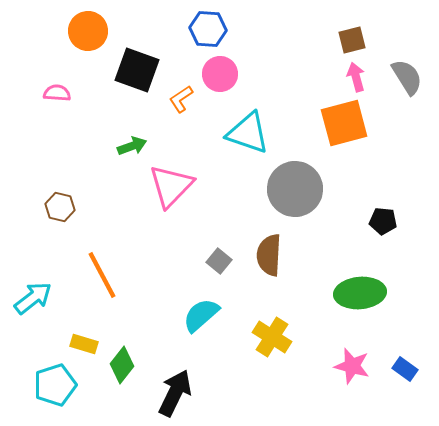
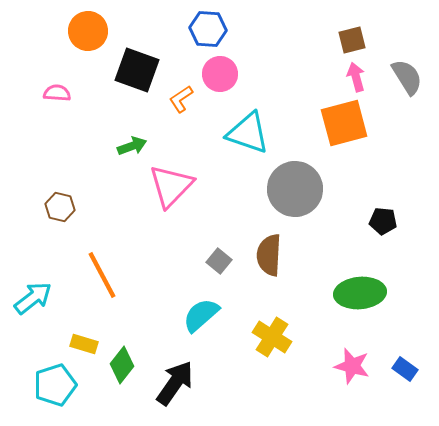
black arrow: moved 10 px up; rotated 9 degrees clockwise
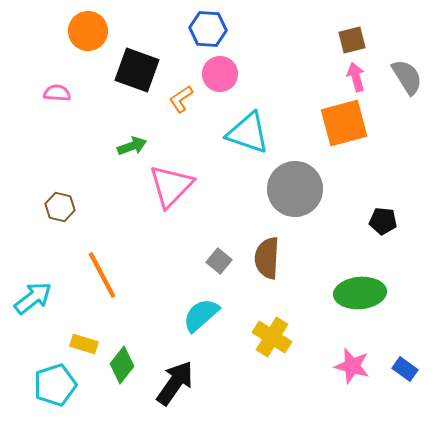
brown semicircle: moved 2 px left, 3 px down
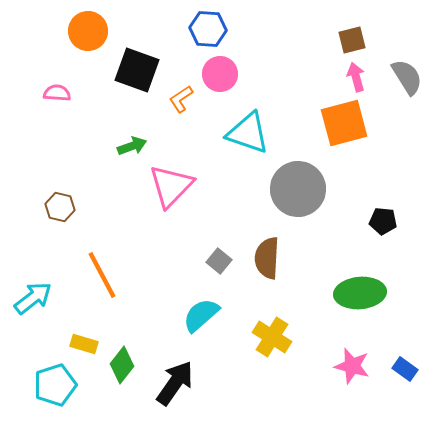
gray circle: moved 3 px right
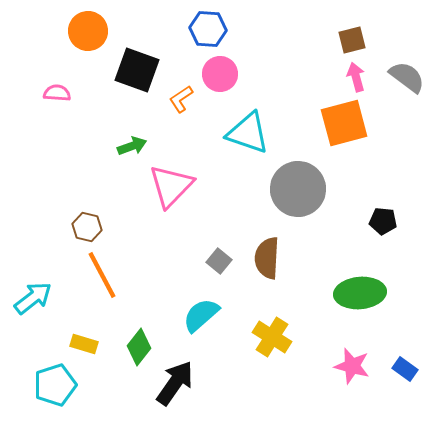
gray semicircle: rotated 21 degrees counterclockwise
brown hexagon: moved 27 px right, 20 px down
green diamond: moved 17 px right, 18 px up
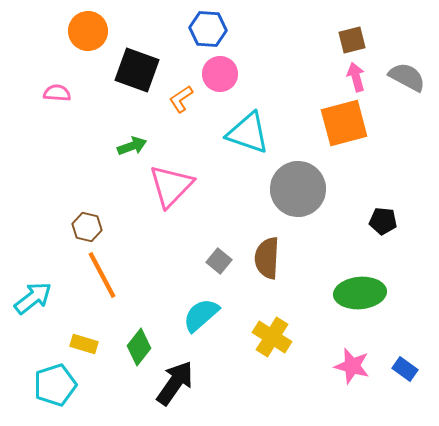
gray semicircle: rotated 9 degrees counterclockwise
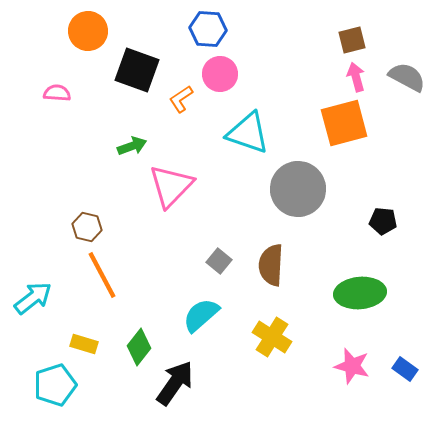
brown semicircle: moved 4 px right, 7 px down
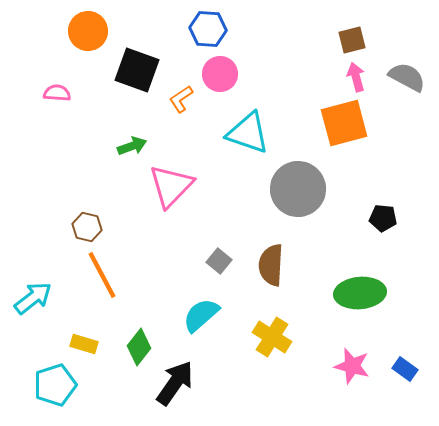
black pentagon: moved 3 px up
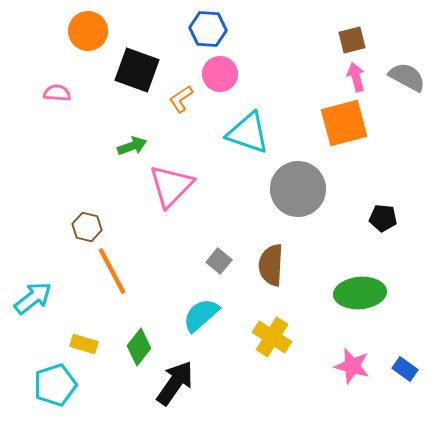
orange line: moved 10 px right, 4 px up
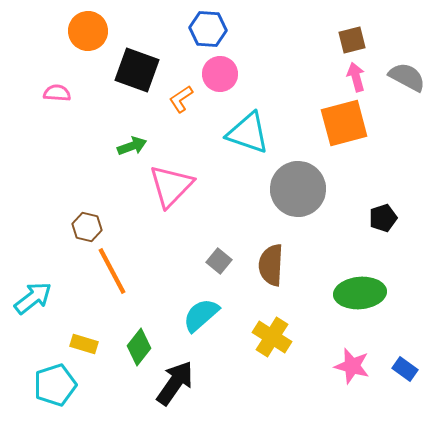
black pentagon: rotated 24 degrees counterclockwise
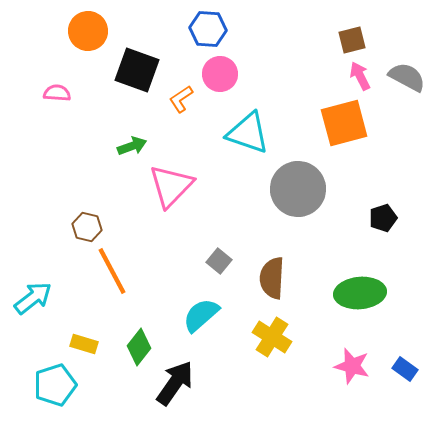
pink arrow: moved 4 px right, 1 px up; rotated 12 degrees counterclockwise
brown semicircle: moved 1 px right, 13 px down
